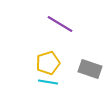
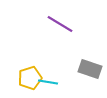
yellow pentagon: moved 18 px left, 15 px down
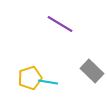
gray rectangle: moved 2 px right, 2 px down; rotated 25 degrees clockwise
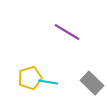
purple line: moved 7 px right, 8 px down
gray rectangle: moved 12 px down
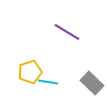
yellow pentagon: moved 6 px up
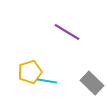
cyan line: moved 1 px left, 1 px up
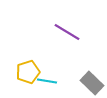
yellow pentagon: moved 2 px left
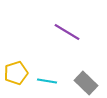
yellow pentagon: moved 12 px left, 1 px down
gray rectangle: moved 6 px left
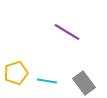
gray rectangle: moved 2 px left; rotated 10 degrees clockwise
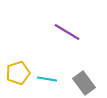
yellow pentagon: moved 2 px right
cyan line: moved 2 px up
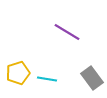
gray rectangle: moved 8 px right, 5 px up
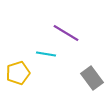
purple line: moved 1 px left, 1 px down
cyan line: moved 1 px left, 25 px up
